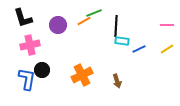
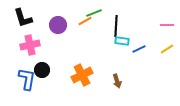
orange line: moved 1 px right
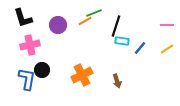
black line: rotated 15 degrees clockwise
blue line: moved 1 px right, 1 px up; rotated 24 degrees counterclockwise
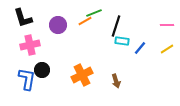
brown arrow: moved 1 px left
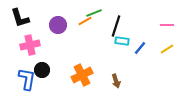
black L-shape: moved 3 px left
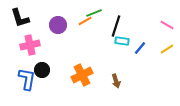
pink line: rotated 32 degrees clockwise
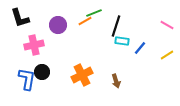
pink cross: moved 4 px right
yellow line: moved 6 px down
black circle: moved 2 px down
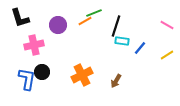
brown arrow: rotated 48 degrees clockwise
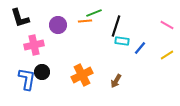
orange line: rotated 24 degrees clockwise
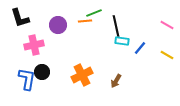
black line: rotated 30 degrees counterclockwise
yellow line: rotated 64 degrees clockwise
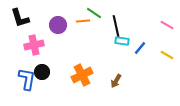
green line: rotated 56 degrees clockwise
orange line: moved 2 px left
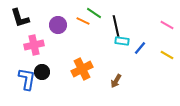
orange line: rotated 32 degrees clockwise
orange cross: moved 6 px up
